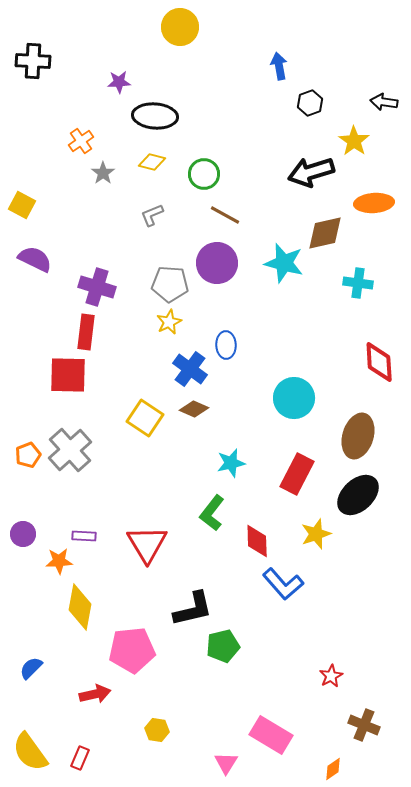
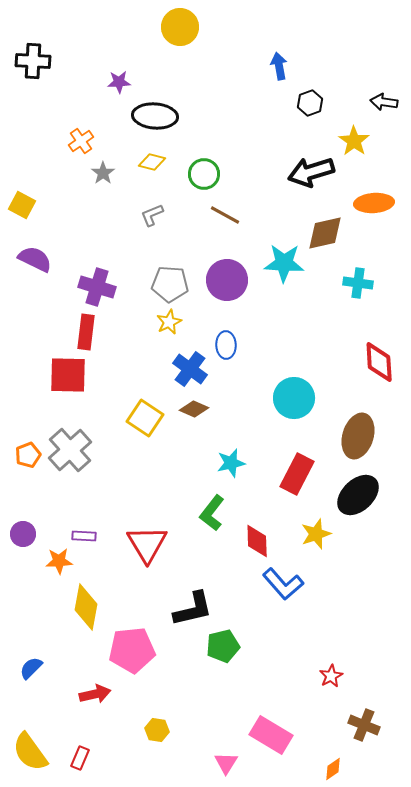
purple circle at (217, 263): moved 10 px right, 17 px down
cyan star at (284, 263): rotated 12 degrees counterclockwise
yellow diamond at (80, 607): moved 6 px right
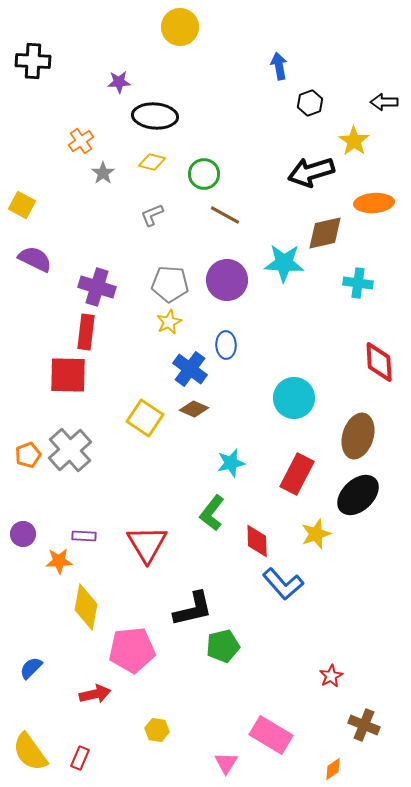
black arrow at (384, 102): rotated 8 degrees counterclockwise
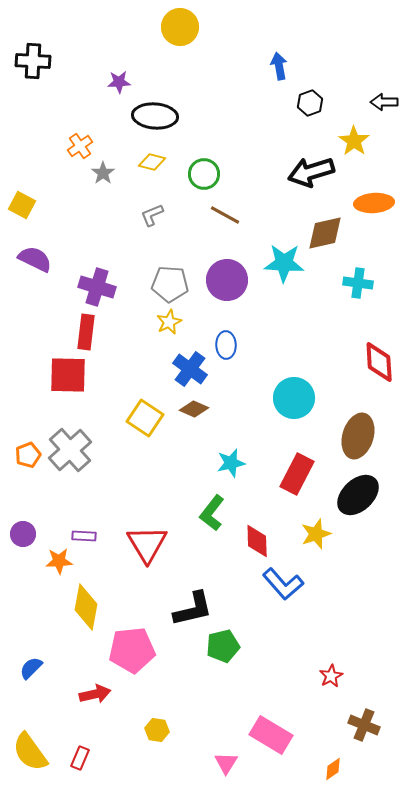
orange cross at (81, 141): moved 1 px left, 5 px down
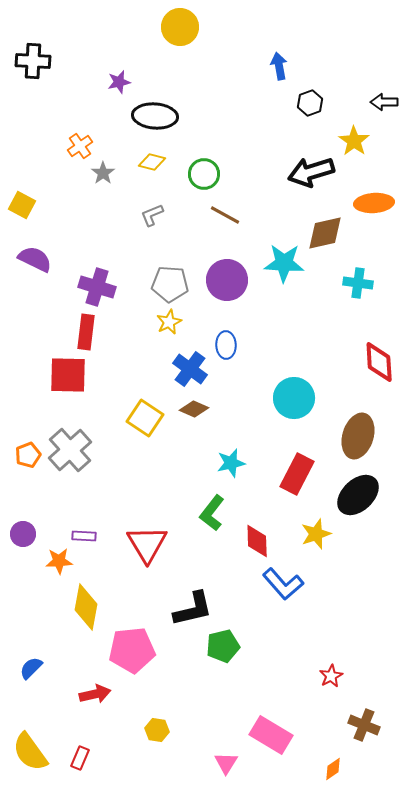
purple star at (119, 82): rotated 10 degrees counterclockwise
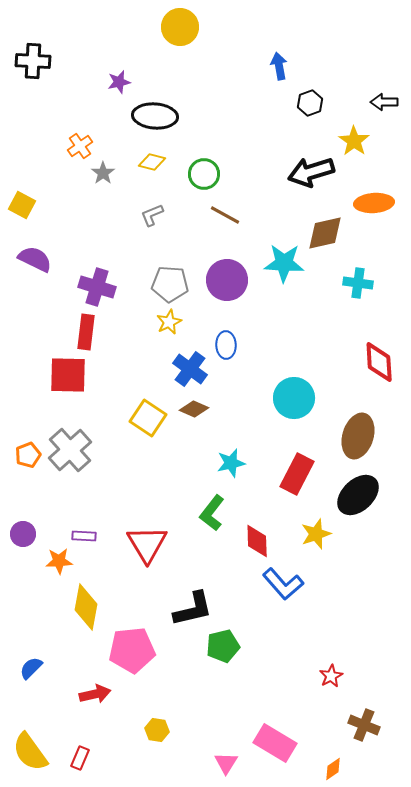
yellow square at (145, 418): moved 3 px right
pink rectangle at (271, 735): moved 4 px right, 8 px down
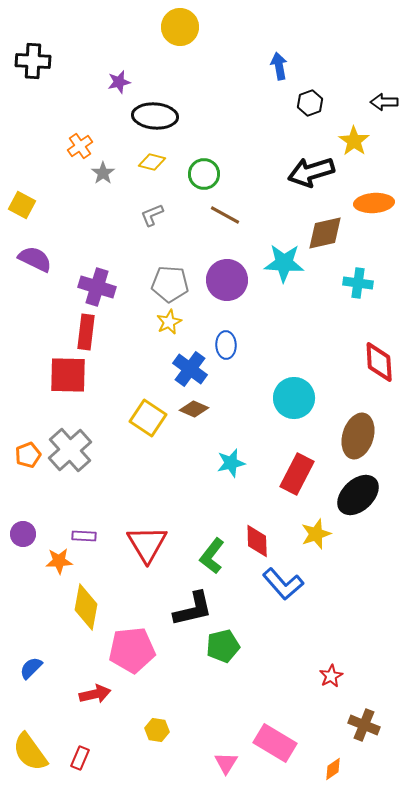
green L-shape at (212, 513): moved 43 px down
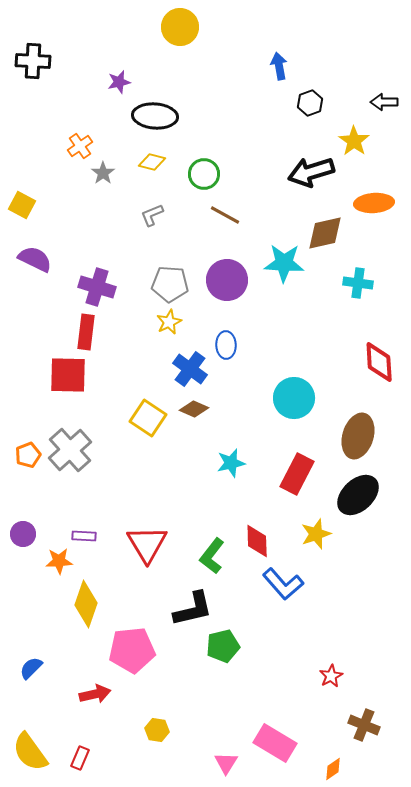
yellow diamond at (86, 607): moved 3 px up; rotated 9 degrees clockwise
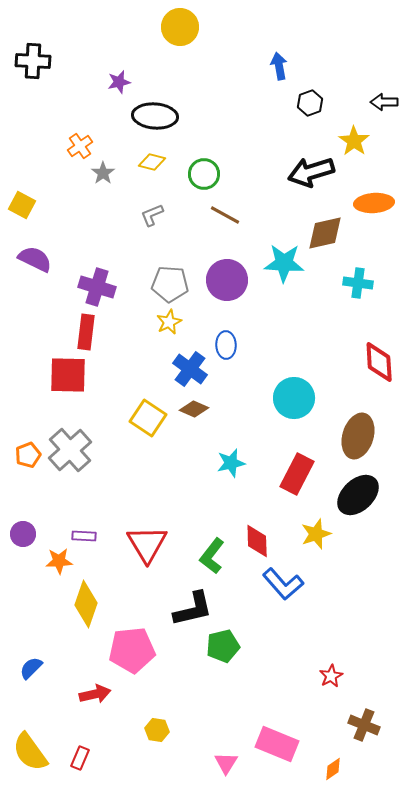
pink rectangle at (275, 743): moved 2 px right, 1 px down; rotated 9 degrees counterclockwise
